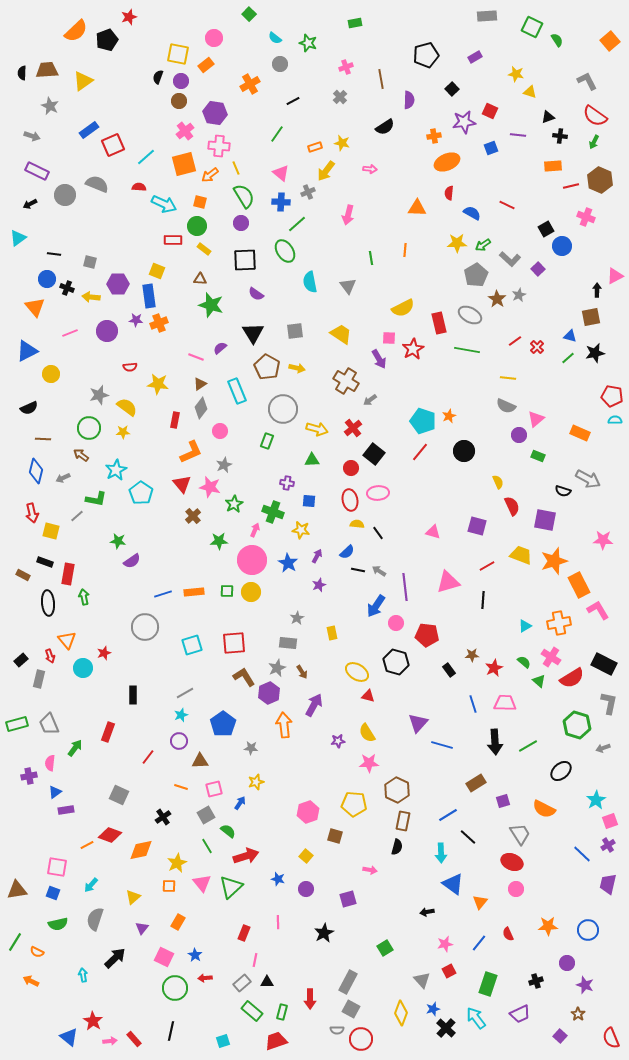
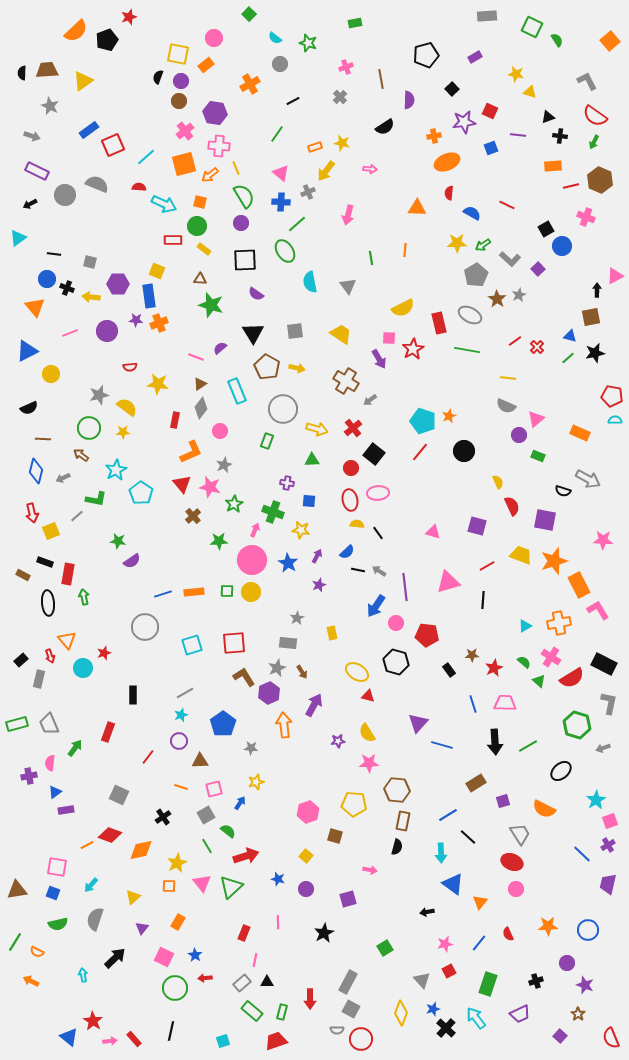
yellow square at (51, 531): rotated 36 degrees counterclockwise
brown hexagon at (397, 790): rotated 20 degrees counterclockwise
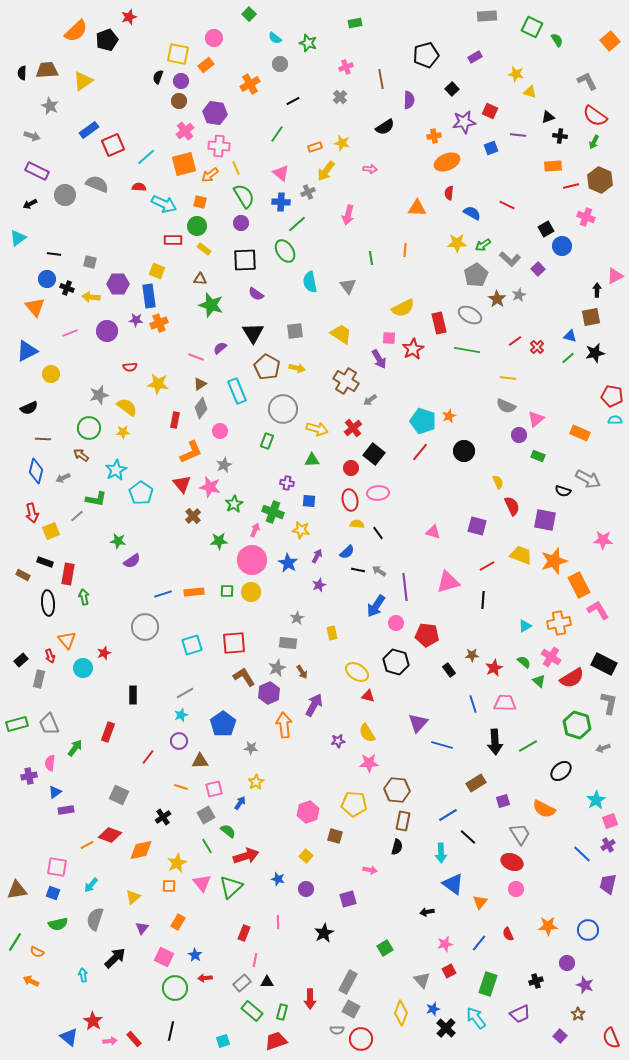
yellow star at (256, 782): rotated 14 degrees counterclockwise
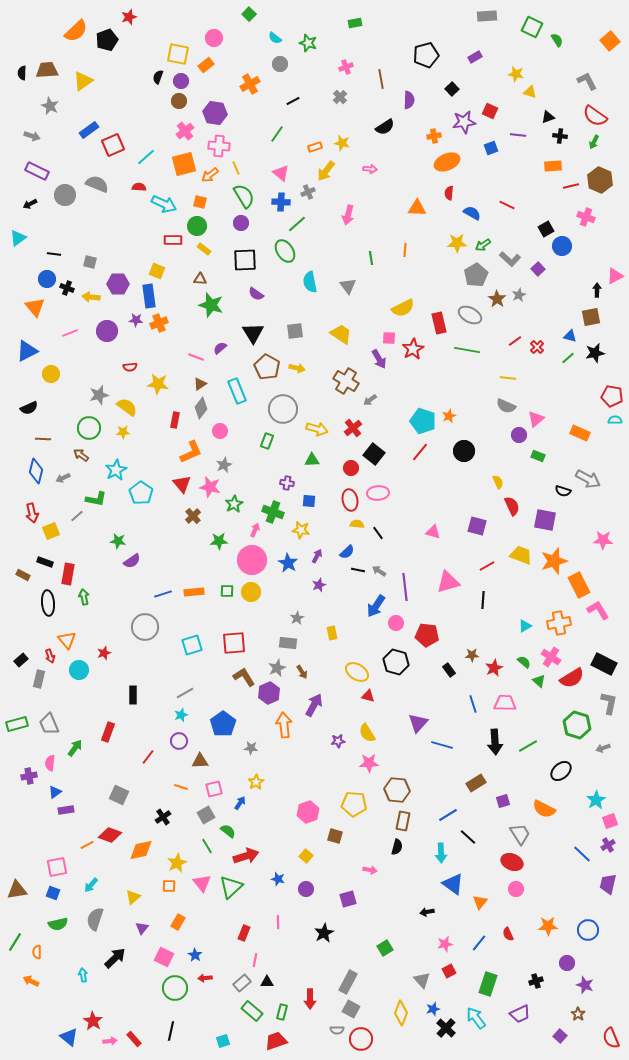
cyan circle at (83, 668): moved 4 px left, 2 px down
pink square at (57, 867): rotated 20 degrees counterclockwise
orange semicircle at (37, 952): rotated 64 degrees clockwise
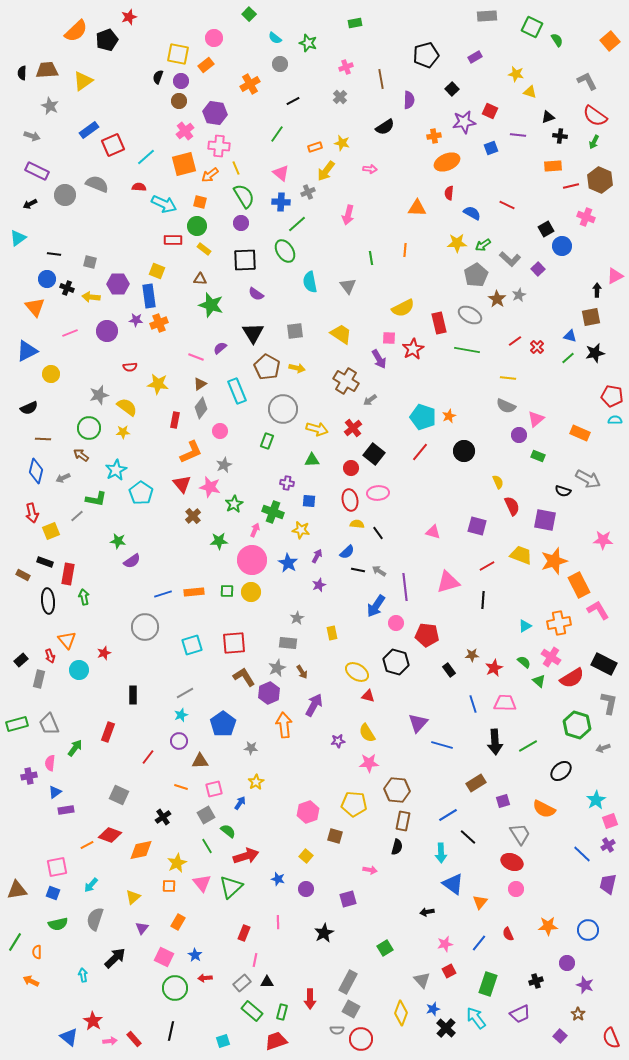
cyan pentagon at (423, 421): moved 4 px up
black ellipse at (48, 603): moved 2 px up
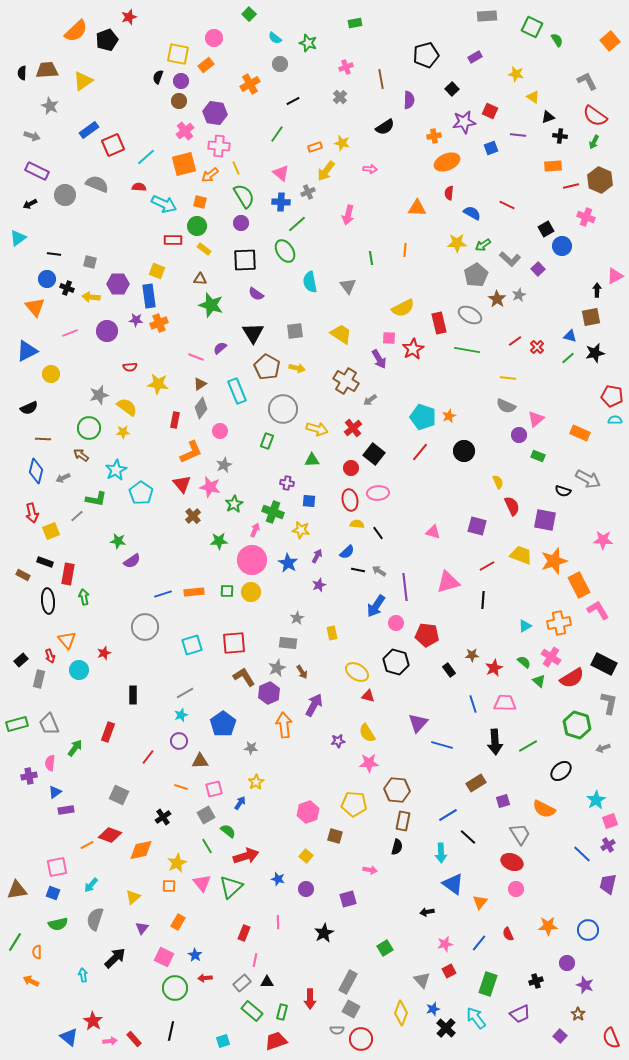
yellow triangle at (530, 92): moved 3 px right, 5 px down; rotated 16 degrees clockwise
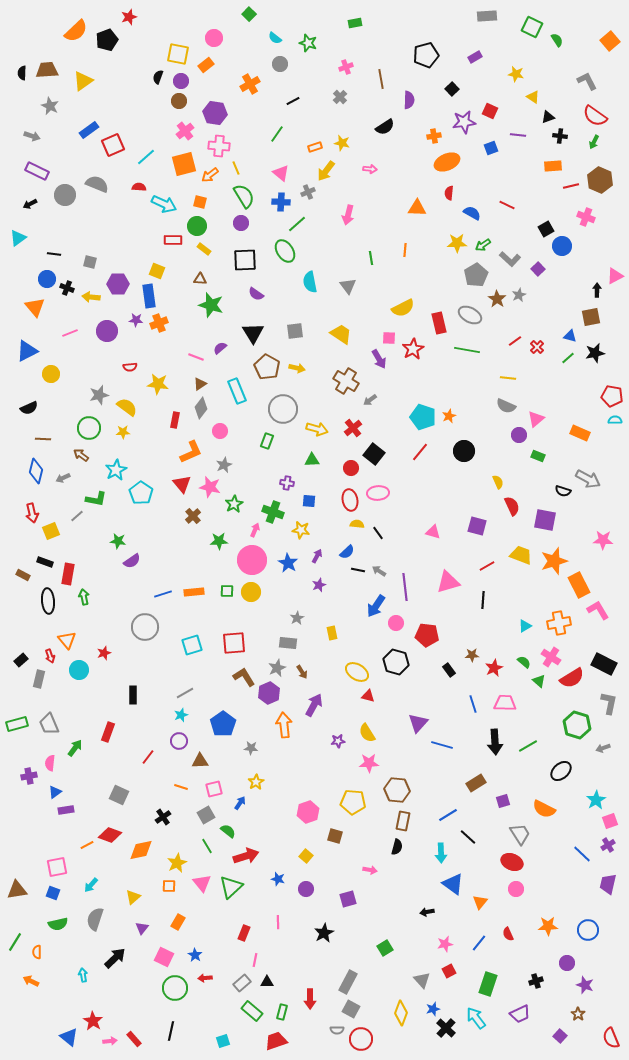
yellow pentagon at (354, 804): moved 1 px left, 2 px up
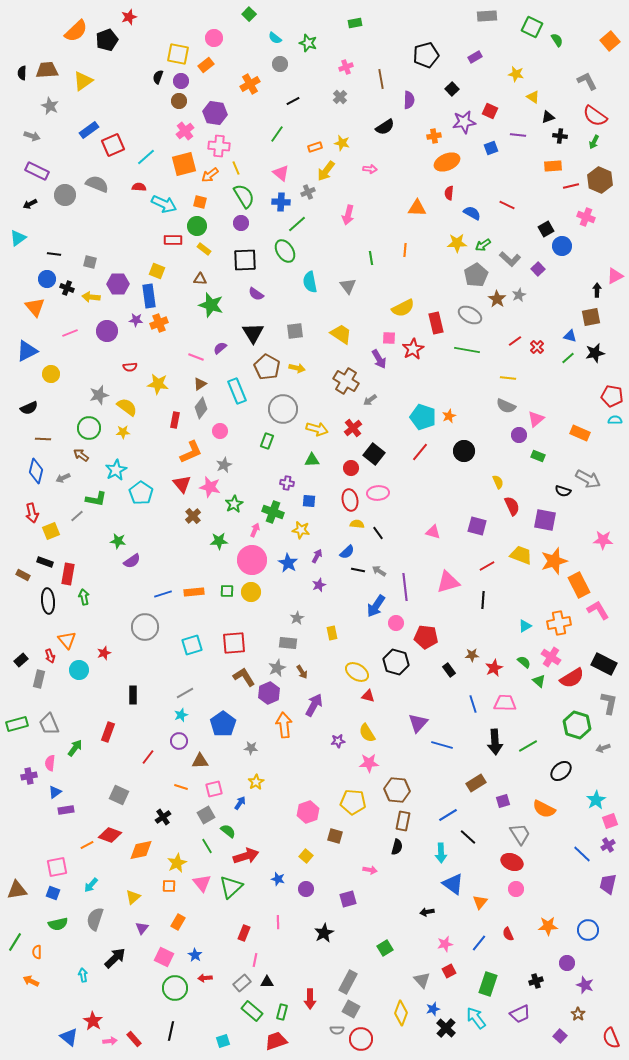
red rectangle at (439, 323): moved 3 px left
red pentagon at (427, 635): moved 1 px left, 2 px down
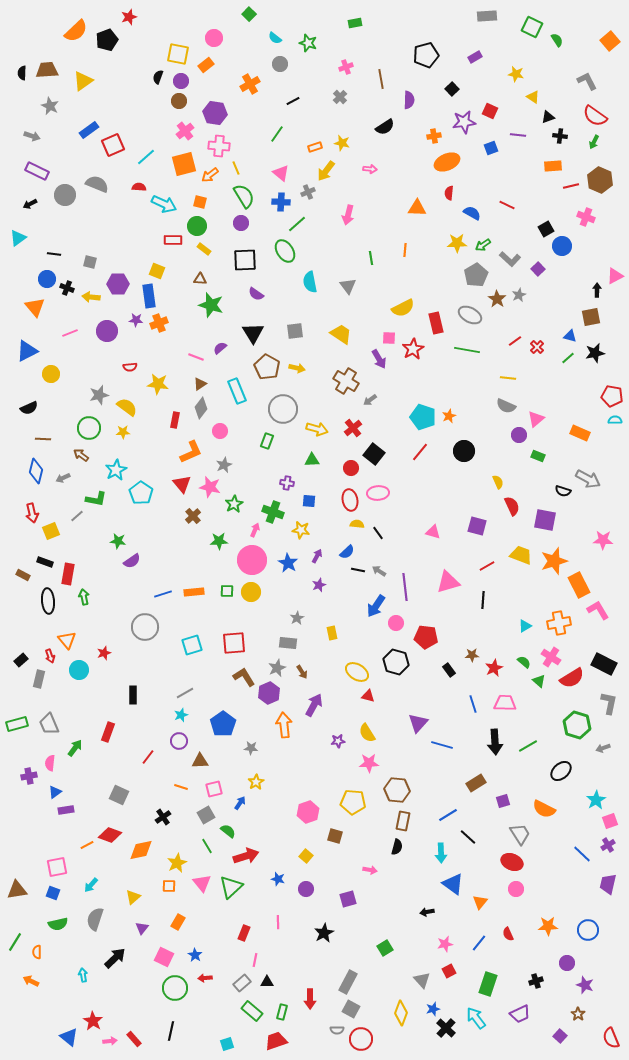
cyan square at (223, 1041): moved 4 px right, 3 px down
